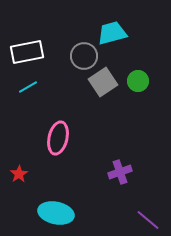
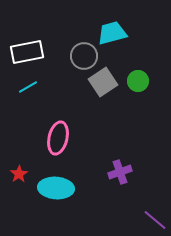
cyan ellipse: moved 25 px up; rotated 8 degrees counterclockwise
purple line: moved 7 px right
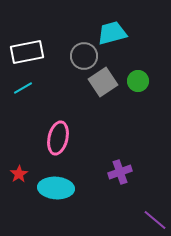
cyan line: moved 5 px left, 1 px down
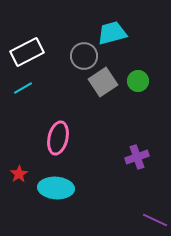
white rectangle: rotated 16 degrees counterclockwise
purple cross: moved 17 px right, 15 px up
purple line: rotated 15 degrees counterclockwise
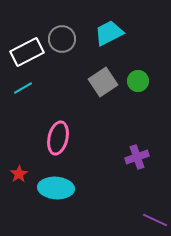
cyan trapezoid: moved 3 px left; rotated 12 degrees counterclockwise
gray circle: moved 22 px left, 17 px up
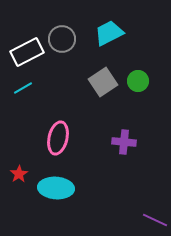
purple cross: moved 13 px left, 15 px up; rotated 25 degrees clockwise
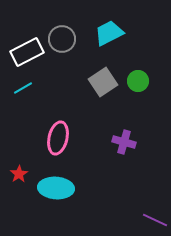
purple cross: rotated 10 degrees clockwise
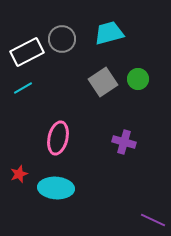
cyan trapezoid: rotated 12 degrees clockwise
green circle: moved 2 px up
red star: rotated 12 degrees clockwise
purple line: moved 2 px left
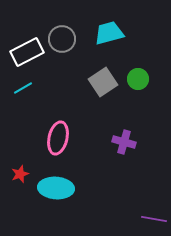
red star: moved 1 px right
purple line: moved 1 px right, 1 px up; rotated 15 degrees counterclockwise
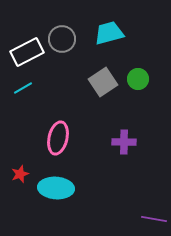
purple cross: rotated 15 degrees counterclockwise
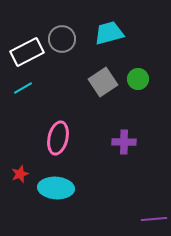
purple line: rotated 15 degrees counterclockwise
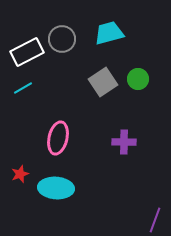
purple line: moved 1 px right, 1 px down; rotated 65 degrees counterclockwise
